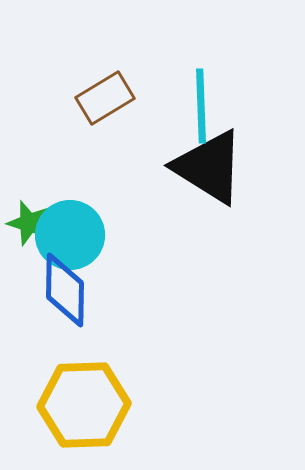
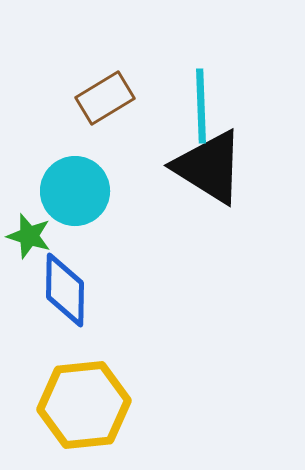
green star: moved 13 px down
cyan circle: moved 5 px right, 44 px up
yellow hexagon: rotated 4 degrees counterclockwise
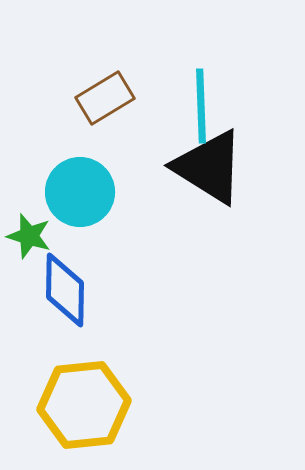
cyan circle: moved 5 px right, 1 px down
